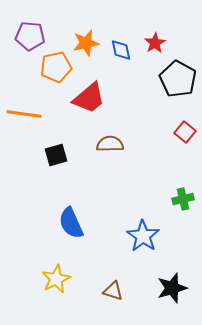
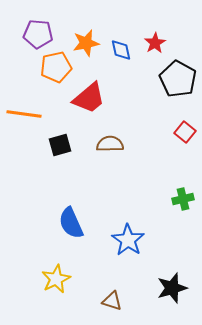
purple pentagon: moved 8 px right, 2 px up
black square: moved 4 px right, 10 px up
blue star: moved 15 px left, 4 px down
brown triangle: moved 1 px left, 10 px down
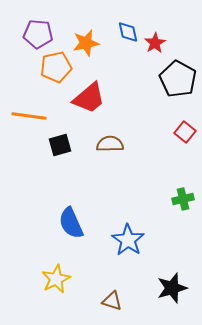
blue diamond: moved 7 px right, 18 px up
orange line: moved 5 px right, 2 px down
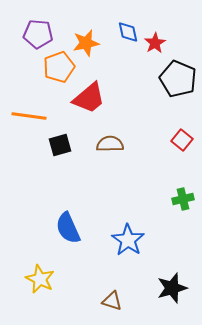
orange pentagon: moved 3 px right; rotated 8 degrees counterclockwise
black pentagon: rotated 6 degrees counterclockwise
red square: moved 3 px left, 8 px down
blue semicircle: moved 3 px left, 5 px down
yellow star: moved 16 px left; rotated 20 degrees counterclockwise
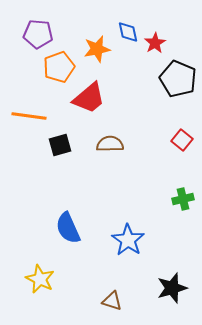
orange star: moved 11 px right, 6 px down
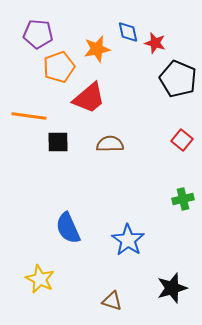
red star: rotated 25 degrees counterclockwise
black square: moved 2 px left, 3 px up; rotated 15 degrees clockwise
